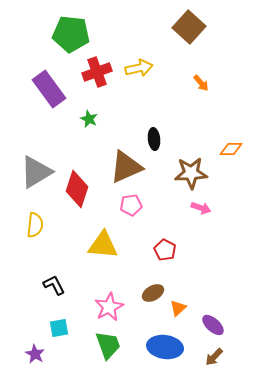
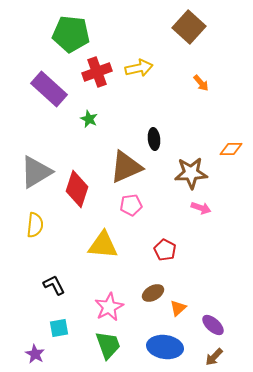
purple rectangle: rotated 12 degrees counterclockwise
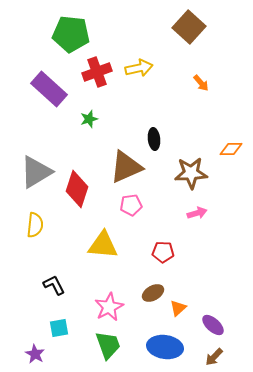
green star: rotated 30 degrees clockwise
pink arrow: moved 4 px left, 5 px down; rotated 36 degrees counterclockwise
red pentagon: moved 2 px left, 2 px down; rotated 25 degrees counterclockwise
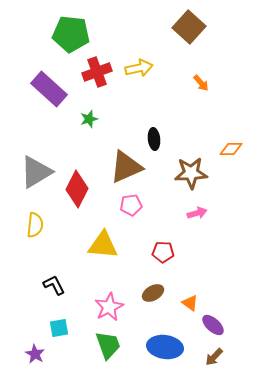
red diamond: rotated 9 degrees clockwise
orange triangle: moved 12 px right, 5 px up; rotated 42 degrees counterclockwise
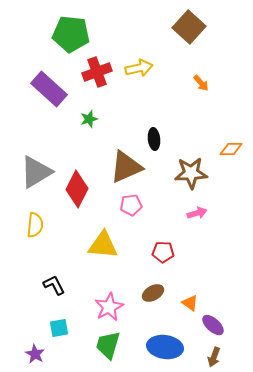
green trapezoid: rotated 144 degrees counterclockwise
brown arrow: rotated 24 degrees counterclockwise
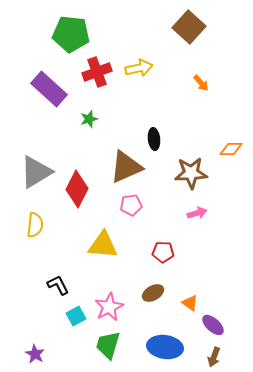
black L-shape: moved 4 px right
cyan square: moved 17 px right, 12 px up; rotated 18 degrees counterclockwise
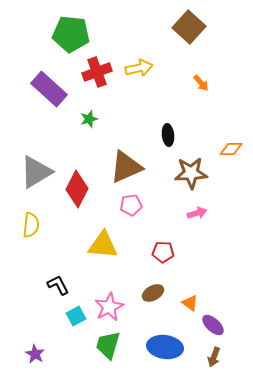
black ellipse: moved 14 px right, 4 px up
yellow semicircle: moved 4 px left
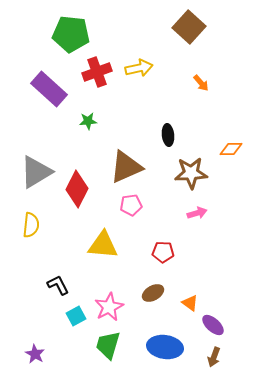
green star: moved 1 px left, 2 px down; rotated 12 degrees clockwise
